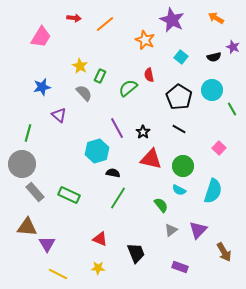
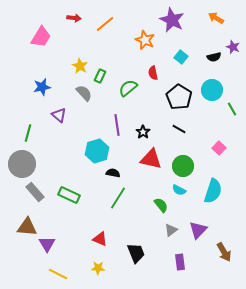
red semicircle at (149, 75): moved 4 px right, 2 px up
purple line at (117, 128): moved 3 px up; rotated 20 degrees clockwise
purple rectangle at (180, 267): moved 5 px up; rotated 63 degrees clockwise
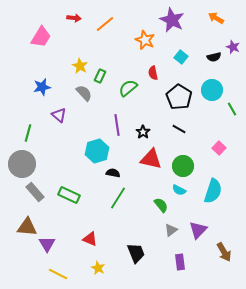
red triangle at (100, 239): moved 10 px left
yellow star at (98, 268): rotated 24 degrees clockwise
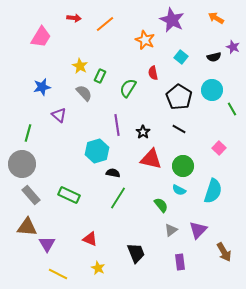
green semicircle at (128, 88): rotated 18 degrees counterclockwise
gray rectangle at (35, 192): moved 4 px left, 3 px down
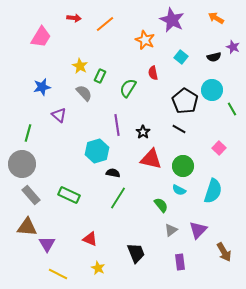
black pentagon at (179, 97): moved 6 px right, 4 px down
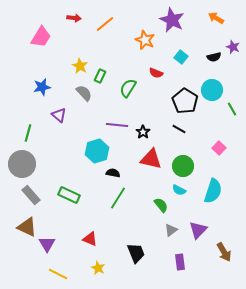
red semicircle at (153, 73): moved 3 px right; rotated 56 degrees counterclockwise
purple line at (117, 125): rotated 75 degrees counterclockwise
brown triangle at (27, 227): rotated 20 degrees clockwise
